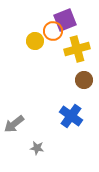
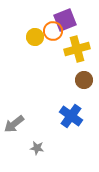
yellow circle: moved 4 px up
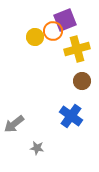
brown circle: moved 2 px left, 1 px down
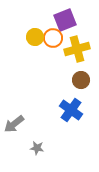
orange circle: moved 7 px down
brown circle: moved 1 px left, 1 px up
blue cross: moved 6 px up
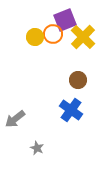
orange circle: moved 4 px up
yellow cross: moved 6 px right, 12 px up; rotated 30 degrees counterclockwise
brown circle: moved 3 px left
gray arrow: moved 1 px right, 5 px up
gray star: rotated 16 degrees clockwise
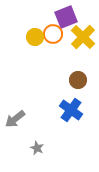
purple square: moved 1 px right, 3 px up
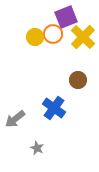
blue cross: moved 17 px left, 2 px up
